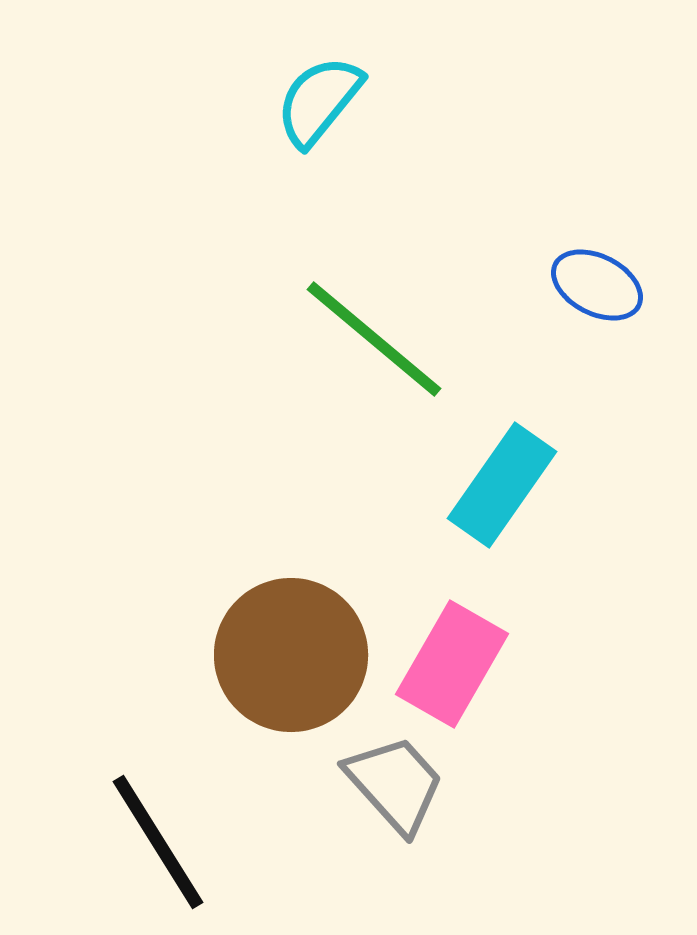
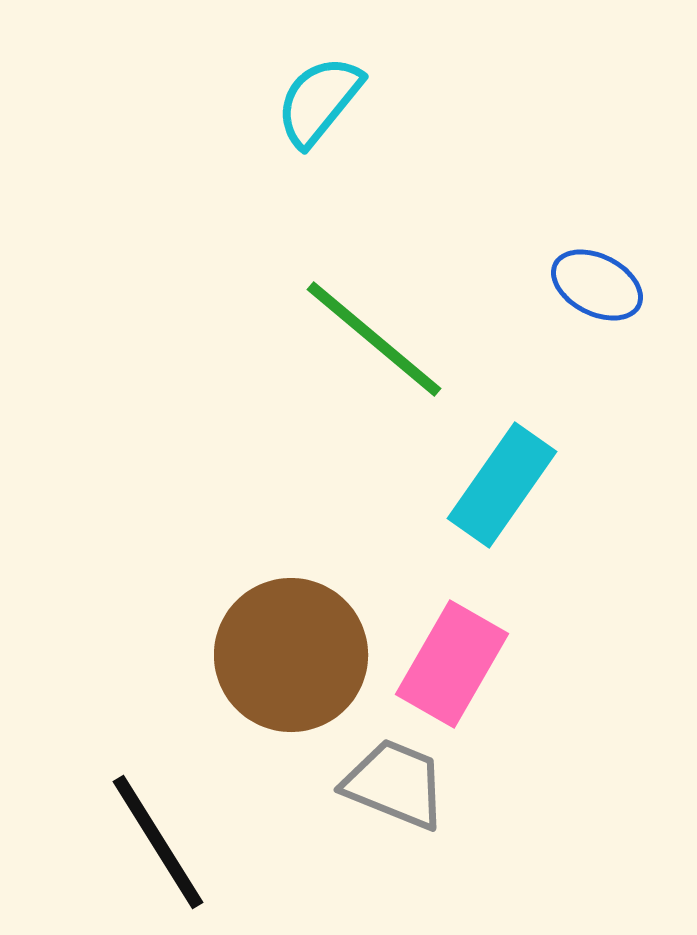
gray trapezoid: rotated 26 degrees counterclockwise
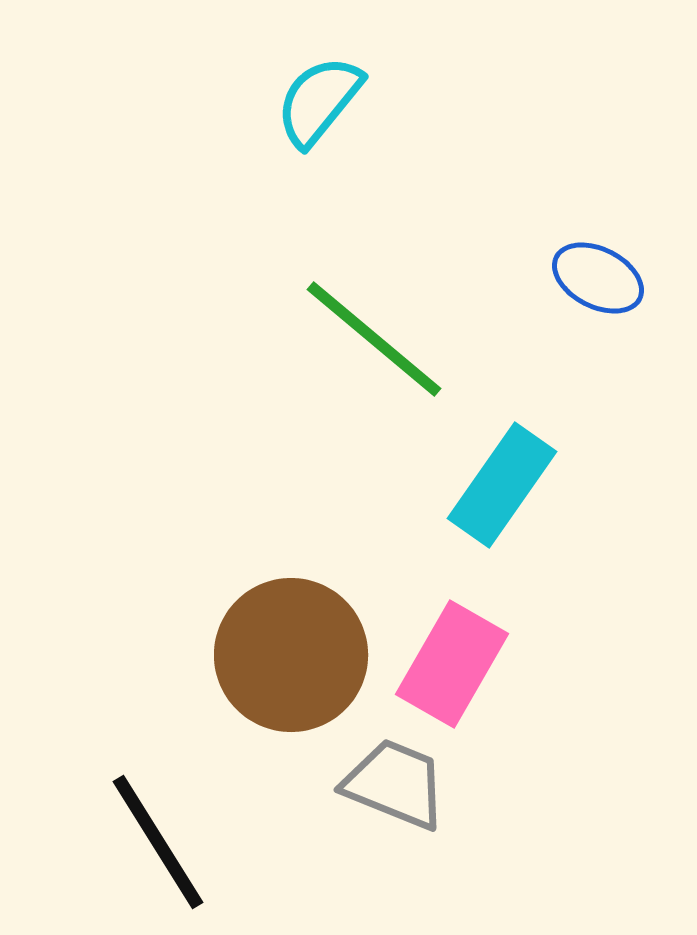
blue ellipse: moved 1 px right, 7 px up
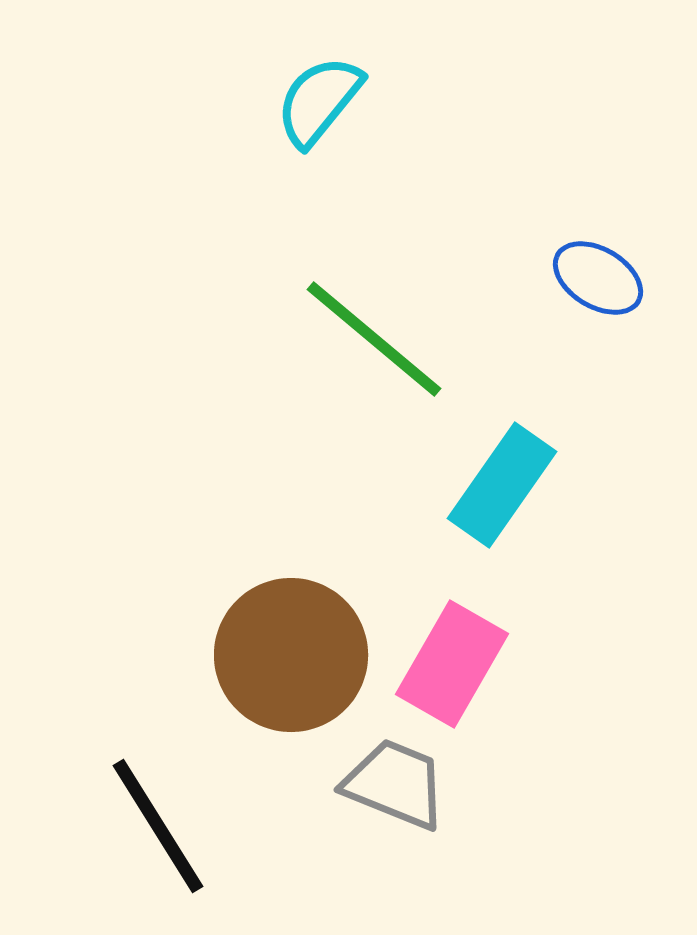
blue ellipse: rotated 4 degrees clockwise
black line: moved 16 px up
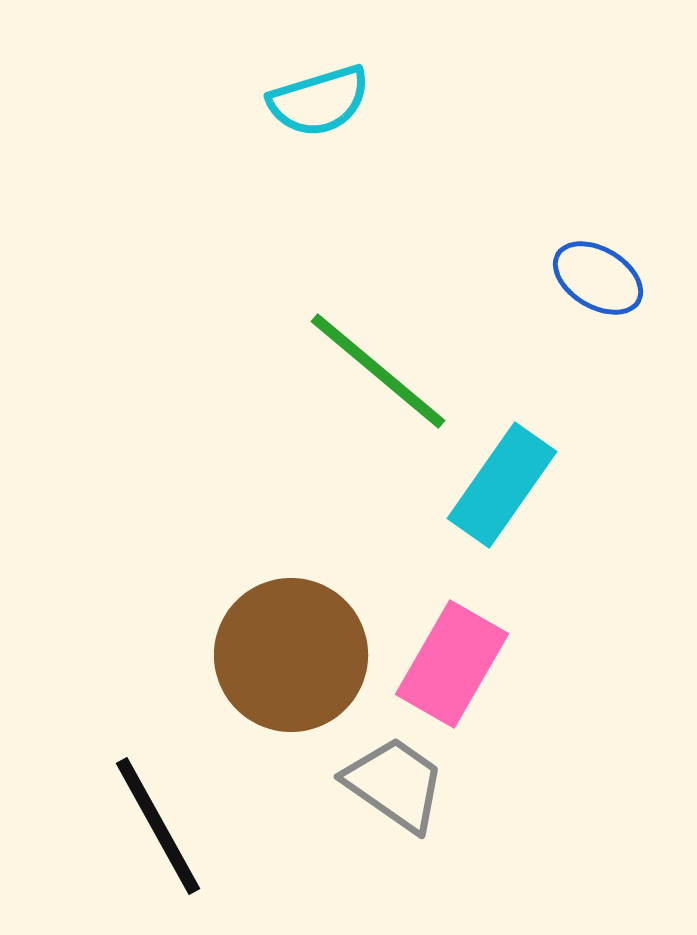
cyan semicircle: rotated 146 degrees counterclockwise
green line: moved 4 px right, 32 px down
gray trapezoid: rotated 13 degrees clockwise
black line: rotated 3 degrees clockwise
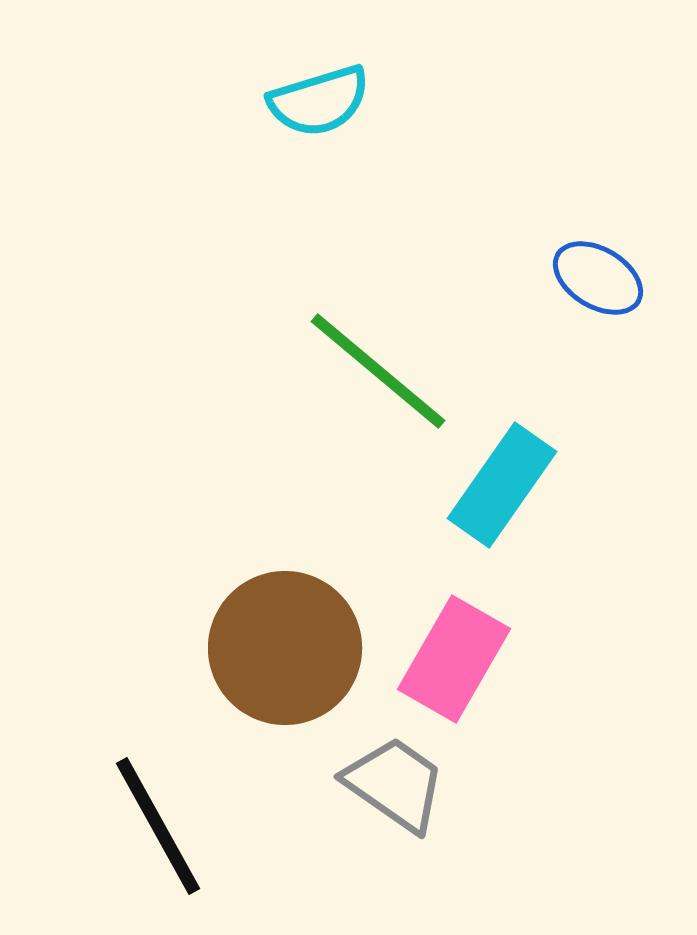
brown circle: moved 6 px left, 7 px up
pink rectangle: moved 2 px right, 5 px up
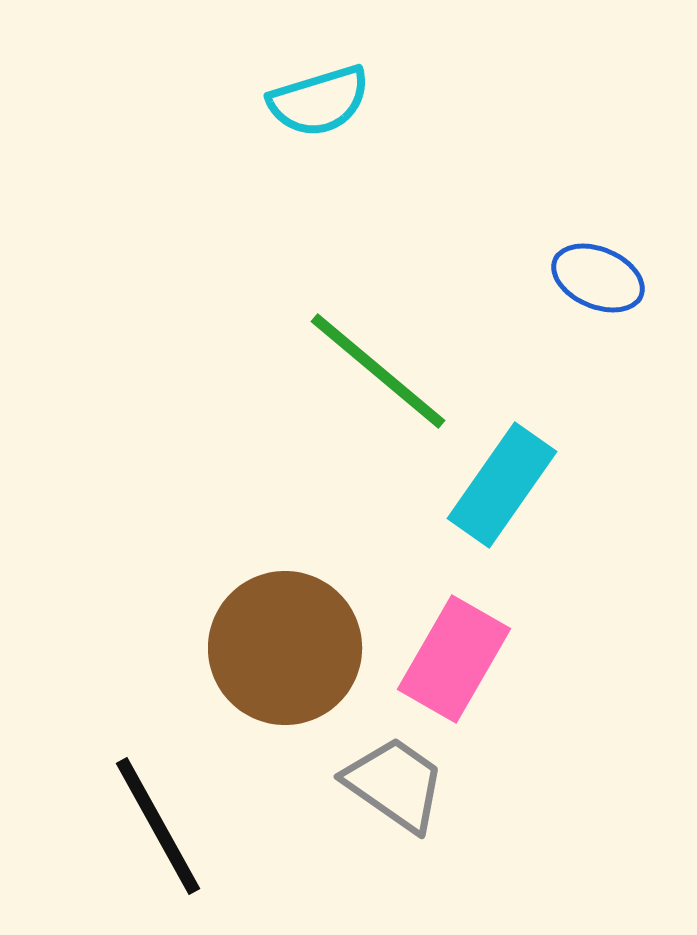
blue ellipse: rotated 8 degrees counterclockwise
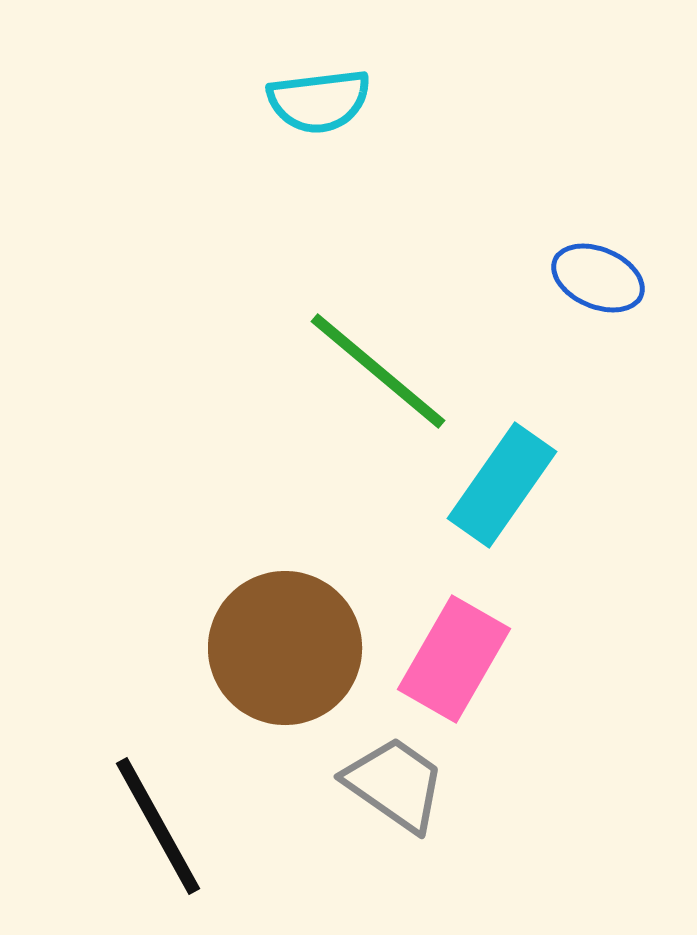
cyan semicircle: rotated 10 degrees clockwise
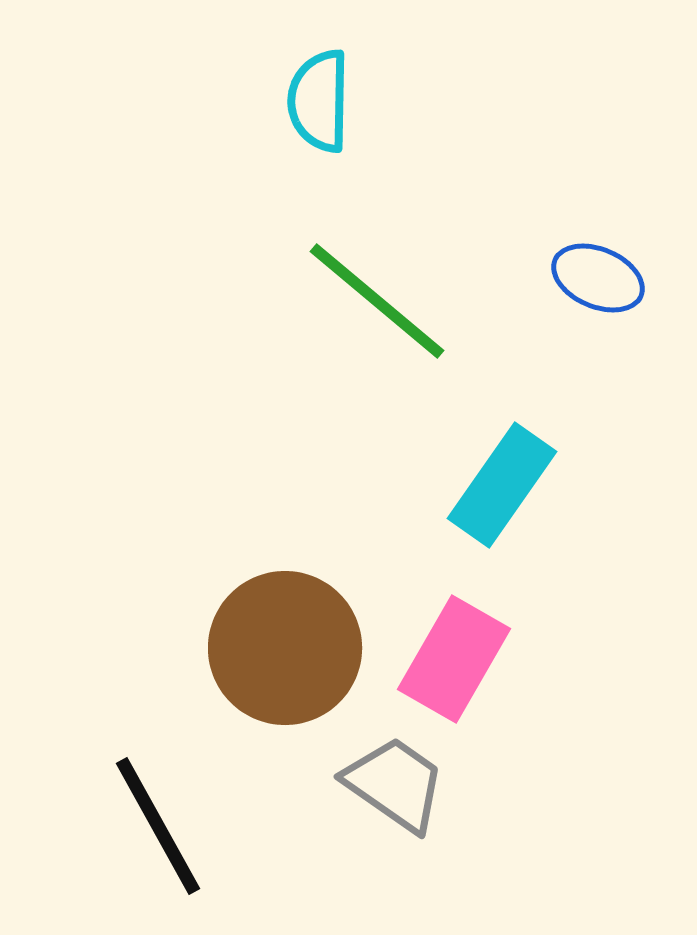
cyan semicircle: rotated 98 degrees clockwise
green line: moved 1 px left, 70 px up
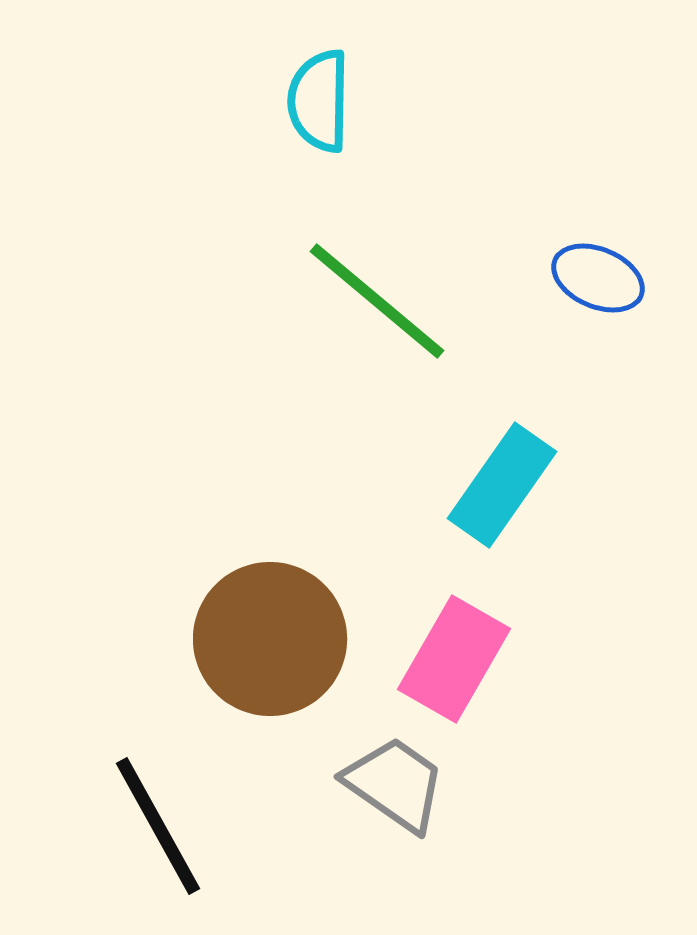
brown circle: moved 15 px left, 9 px up
